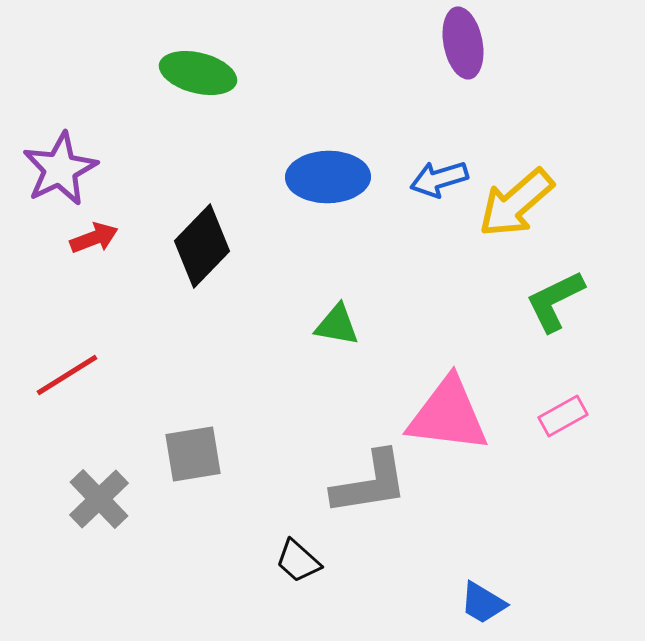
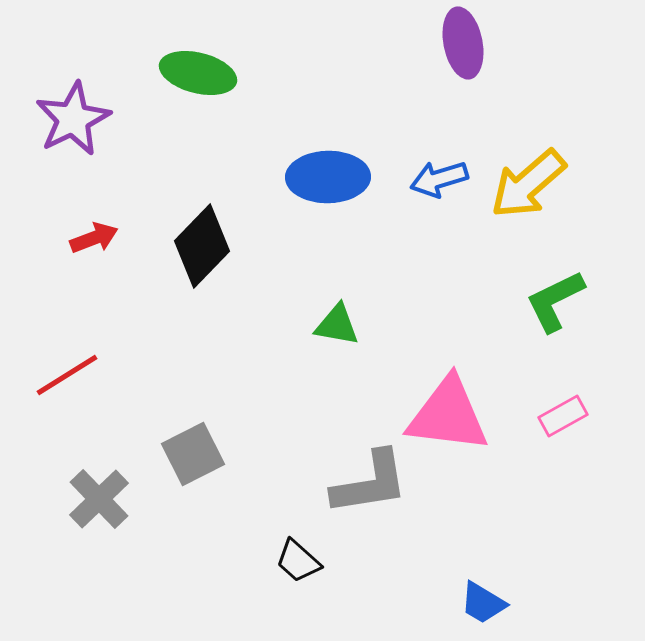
purple star: moved 13 px right, 50 px up
yellow arrow: moved 12 px right, 19 px up
gray square: rotated 18 degrees counterclockwise
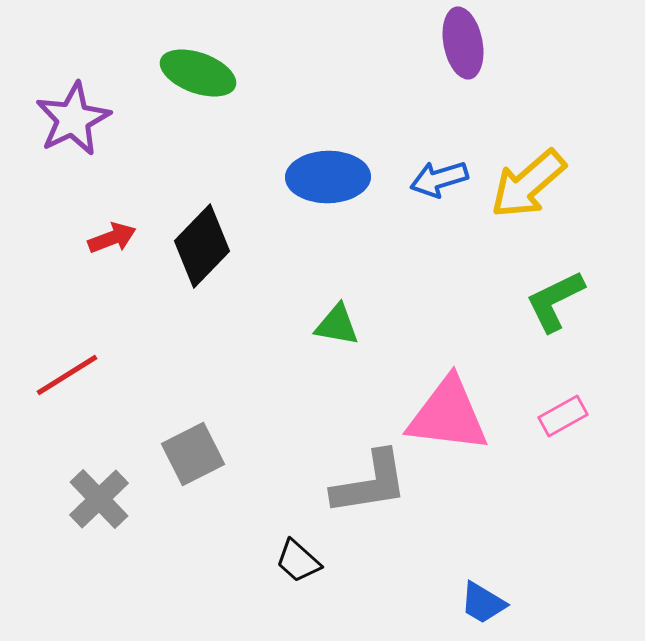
green ellipse: rotated 6 degrees clockwise
red arrow: moved 18 px right
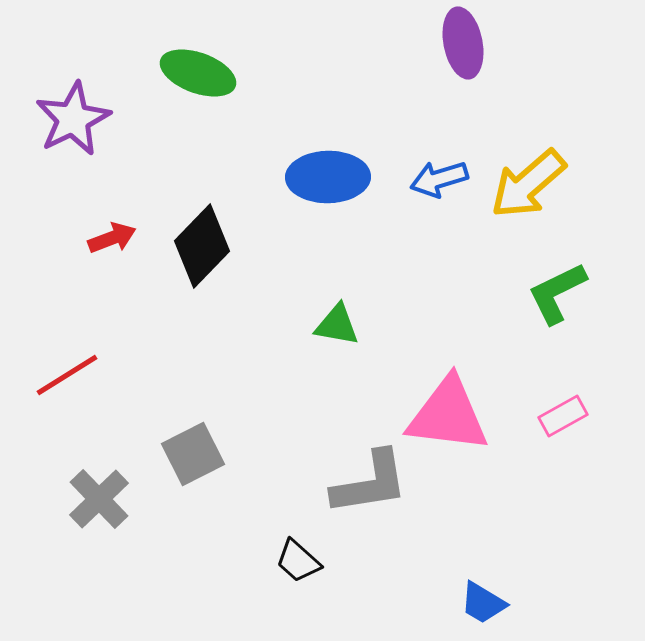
green L-shape: moved 2 px right, 8 px up
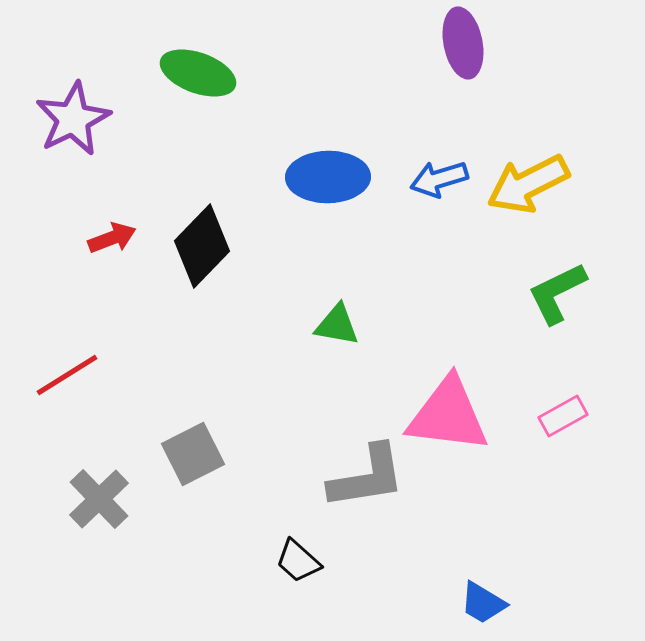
yellow arrow: rotated 14 degrees clockwise
gray L-shape: moved 3 px left, 6 px up
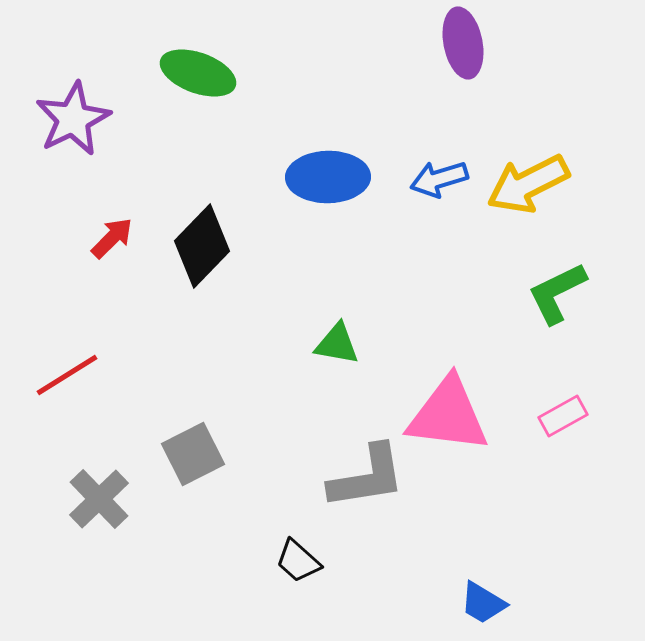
red arrow: rotated 24 degrees counterclockwise
green triangle: moved 19 px down
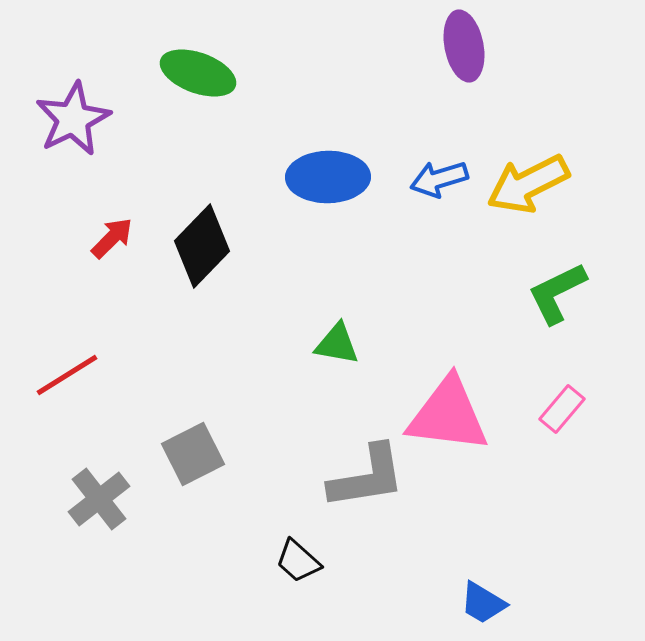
purple ellipse: moved 1 px right, 3 px down
pink rectangle: moved 1 px left, 7 px up; rotated 21 degrees counterclockwise
gray cross: rotated 6 degrees clockwise
